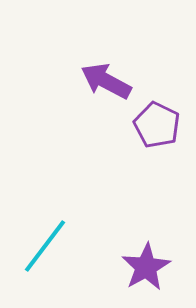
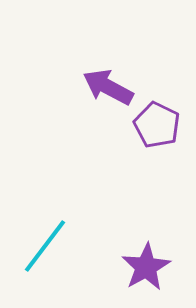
purple arrow: moved 2 px right, 6 px down
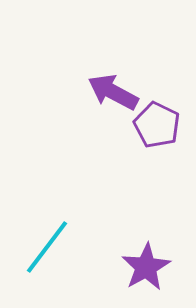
purple arrow: moved 5 px right, 5 px down
cyan line: moved 2 px right, 1 px down
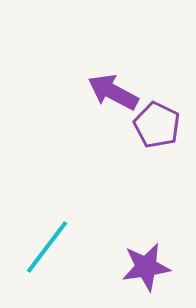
purple star: rotated 21 degrees clockwise
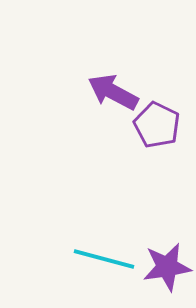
cyan line: moved 57 px right, 12 px down; rotated 68 degrees clockwise
purple star: moved 21 px right
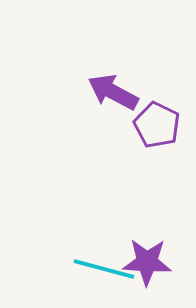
cyan line: moved 10 px down
purple star: moved 20 px left, 5 px up; rotated 12 degrees clockwise
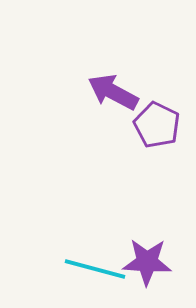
cyan line: moved 9 px left
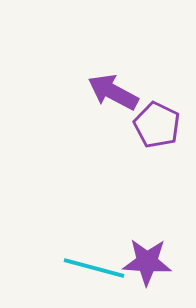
cyan line: moved 1 px left, 1 px up
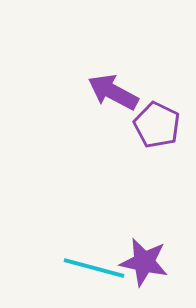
purple star: moved 3 px left; rotated 9 degrees clockwise
